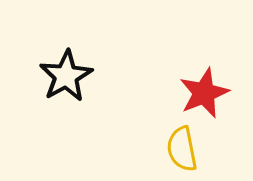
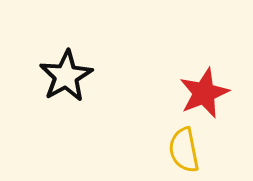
yellow semicircle: moved 2 px right, 1 px down
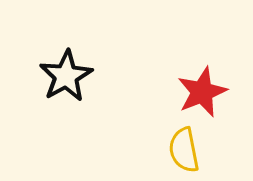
red star: moved 2 px left, 1 px up
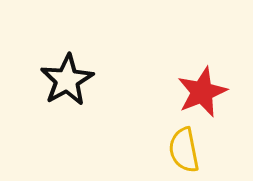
black star: moved 1 px right, 4 px down
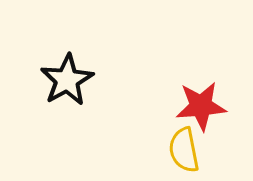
red star: moved 1 px left, 14 px down; rotated 18 degrees clockwise
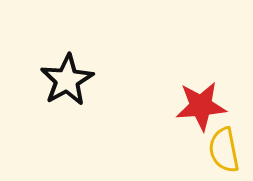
yellow semicircle: moved 40 px right
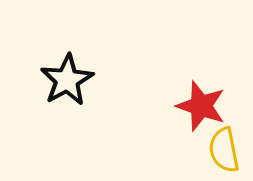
red star: rotated 24 degrees clockwise
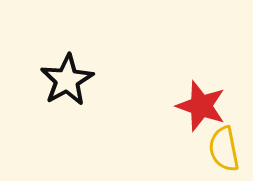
yellow semicircle: moved 1 px up
